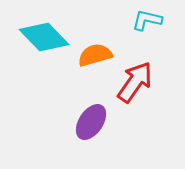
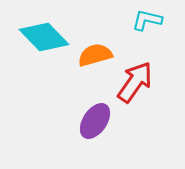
purple ellipse: moved 4 px right, 1 px up
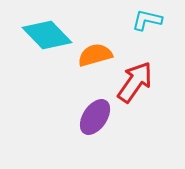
cyan diamond: moved 3 px right, 2 px up
purple ellipse: moved 4 px up
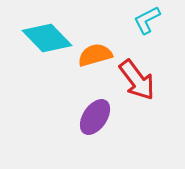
cyan L-shape: rotated 40 degrees counterclockwise
cyan diamond: moved 3 px down
red arrow: moved 2 px right, 2 px up; rotated 108 degrees clockwise
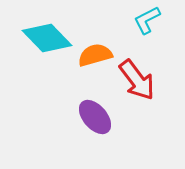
purple ellipse: rotated 75 degrees counterclockwise
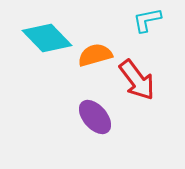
cyan L-shape: rotated 16 degrees clockwise
